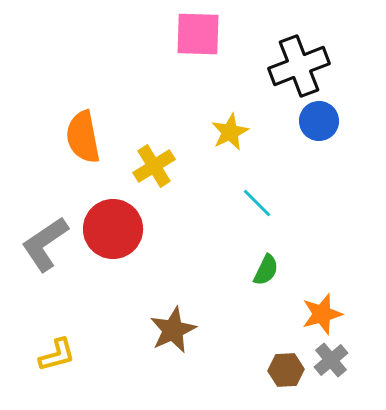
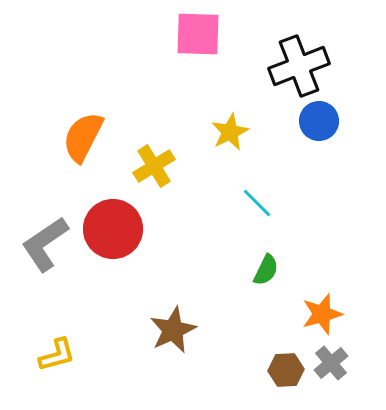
orange semicircle: rotated 38 degrees clockwise
gray cross: moved 3 px down
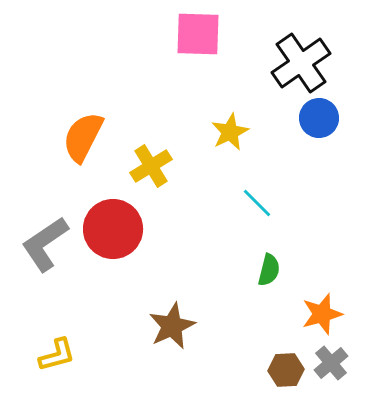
black cross: moved 2 px right, 3 px up; rotated 14 degrees counterclockwise
blue circle: moved 3 px up
yellow cross: moved 3 px left
green semicircle: moved 3 px right; rotated 12 degrees counterclockwise
brown star: moved 1 px left, 4 px up
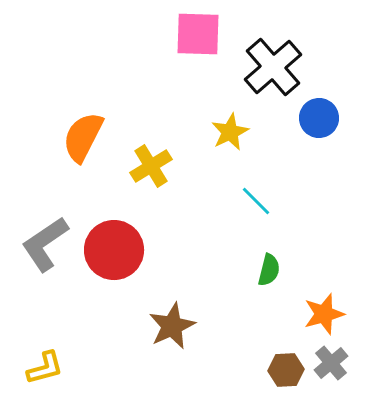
black cross: moved 28 px left, 4 px down; rotated 6 degrees counterclockwise
cyan line: moved 1 px left, 2 px up
red circle: moved 1 px right, 21 px down
orange star: moved 2 px right
yellow L-shape: moved 12 px left, 13 px down
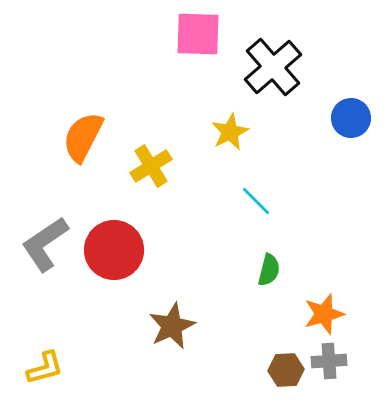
blue circle: moved 32 px right
gray cross: moved 2 px left, 2 px up; rotated 36 degrees clockwise
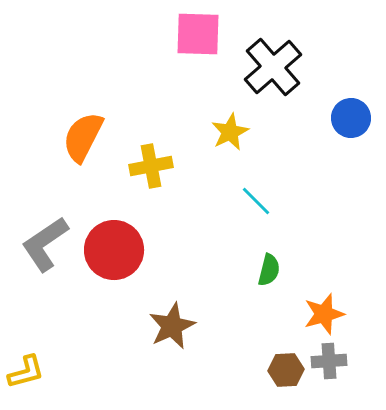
yellow cross: rotated 21 degrees clockwise
yellow L-shape: moved 19 px left, 4 px down
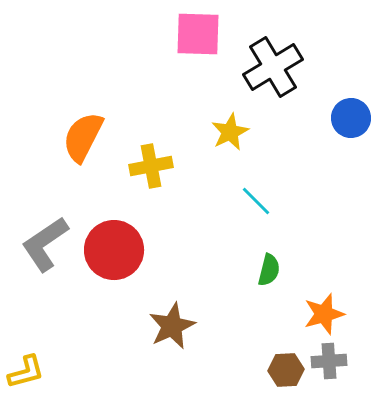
black cross: rotated 10 degrees clockwise
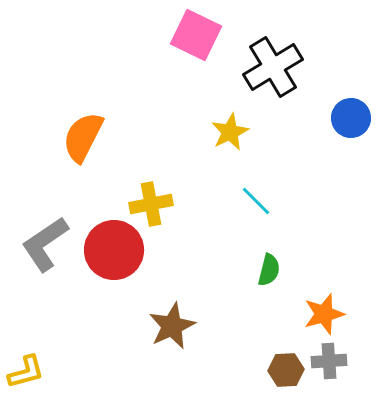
pink square: moved 2 px left, 1 px down; rotated 24 degrees clockwise
yellow cross: moved 38 px down
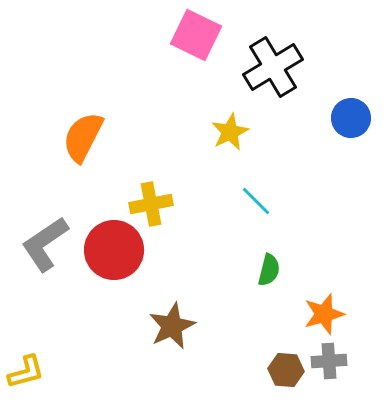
brown hexagon: rotated 8 degrees clockwise
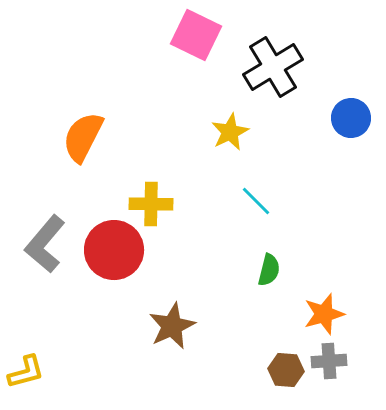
yellow cross: rotated 12 degrees clockwise
gray L-shape: rotated 16 degrees counterclockwise
